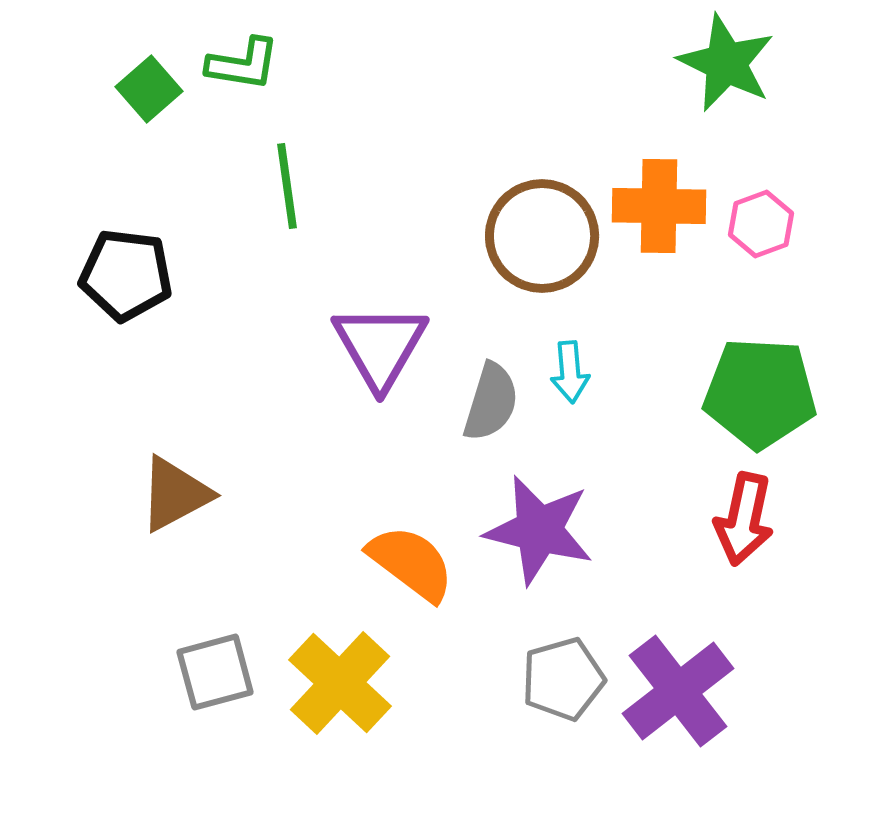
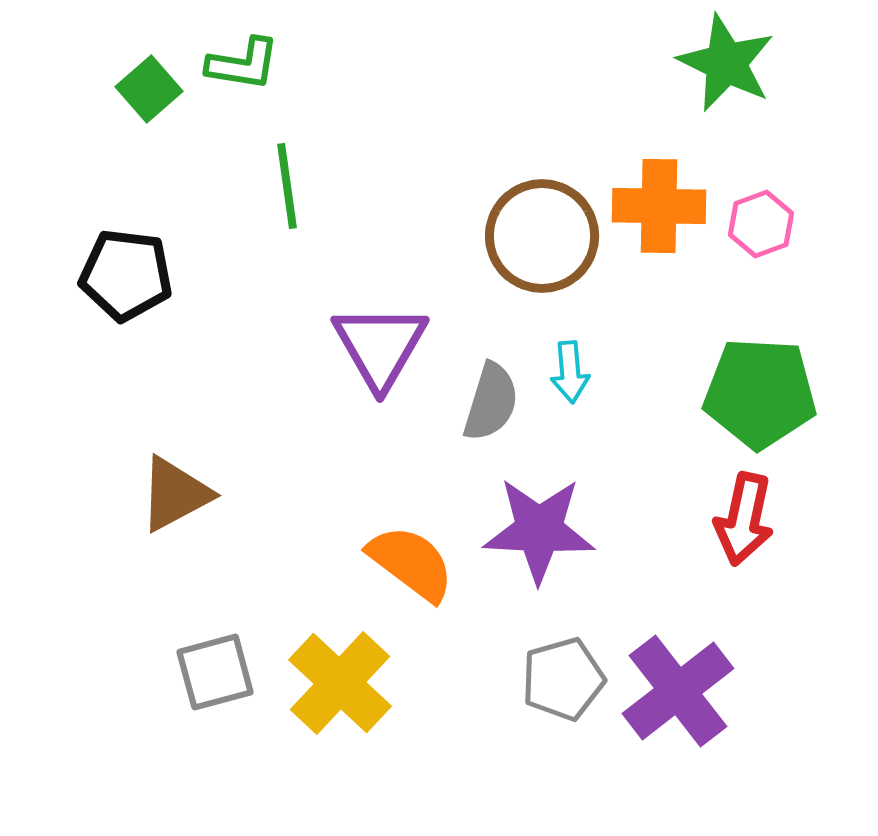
purple star: rotated 11 degrees counterclockwise
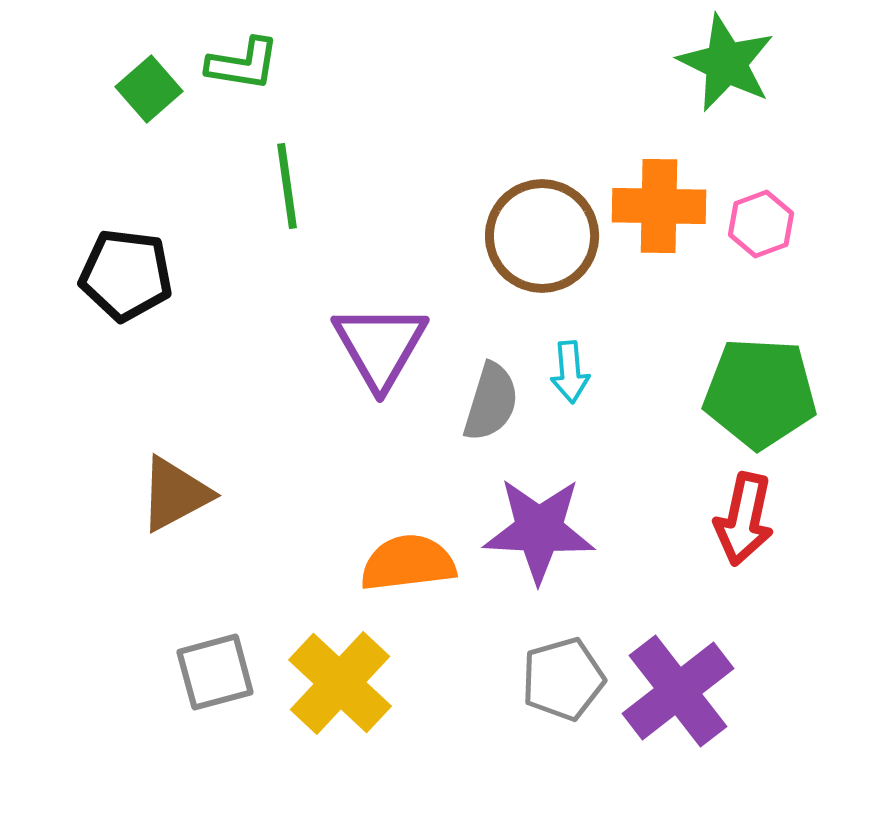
orange semicircle: moved 3 px left; rotated 44 degrees counterclockwise
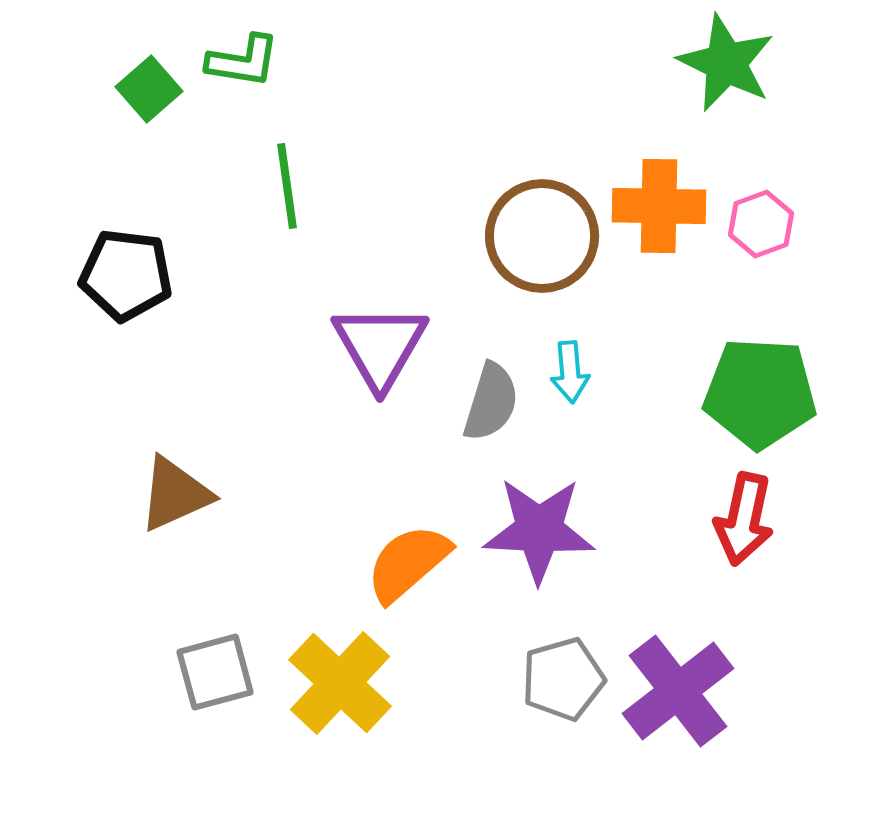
green L-shape: moved 3 px up
brown triangle: rotated 4 degrees clockwise
orange semicircle: rotated 34 degrees counterclockwise
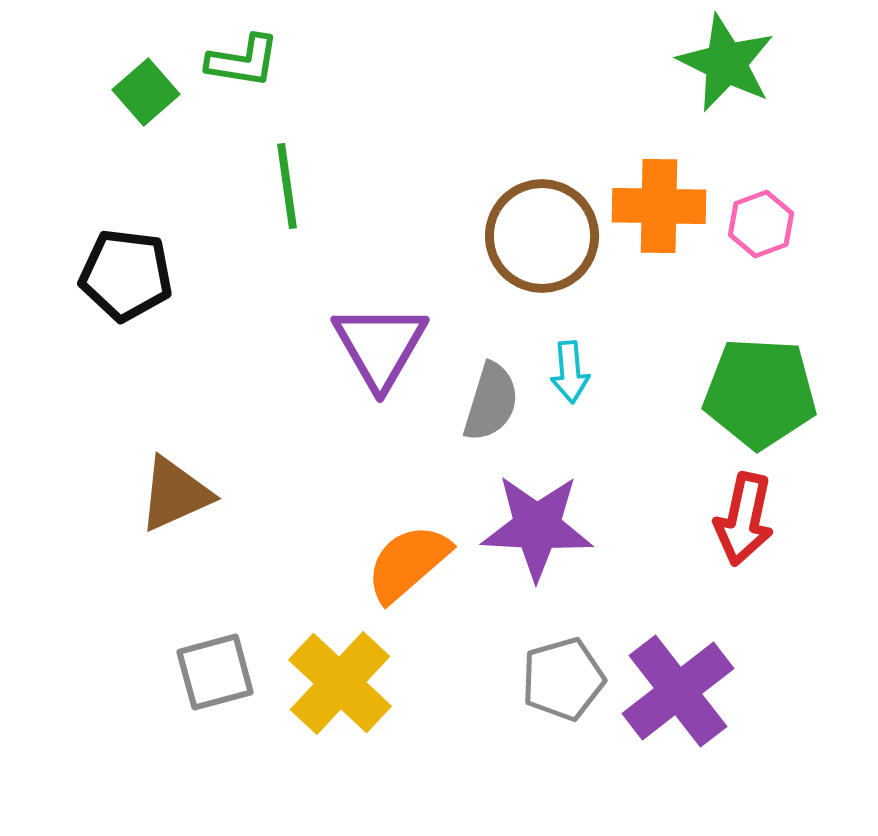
green square: moved 3 px left, 3 px down
purple star: moved 2 px left, 3 px up
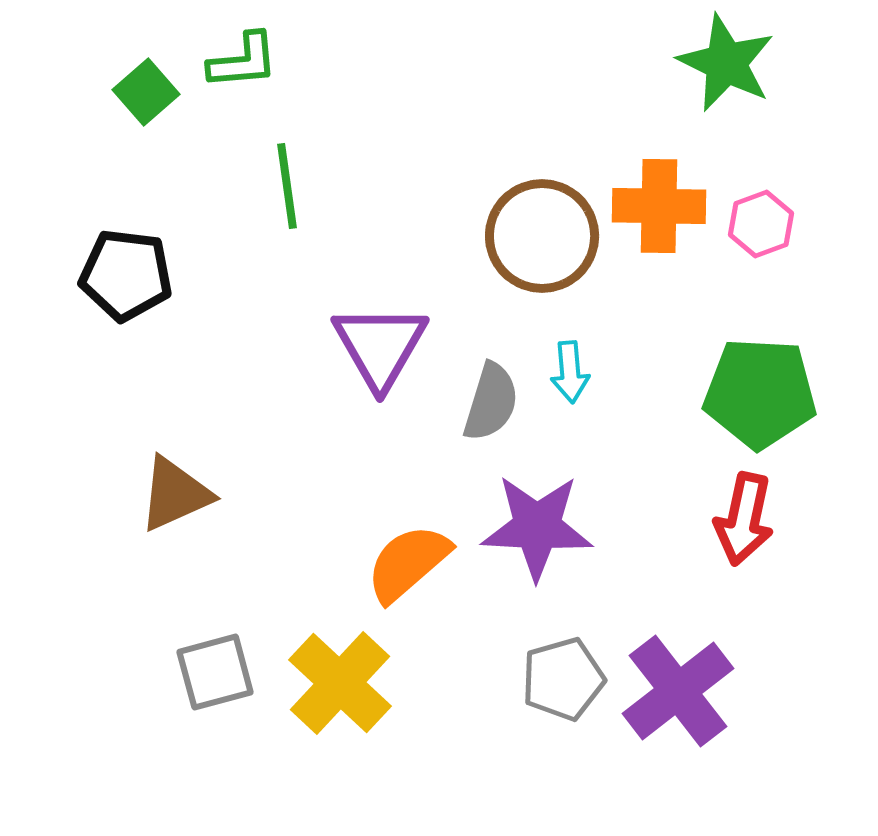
green L-shape: rotated 14 degrees counterclockwise
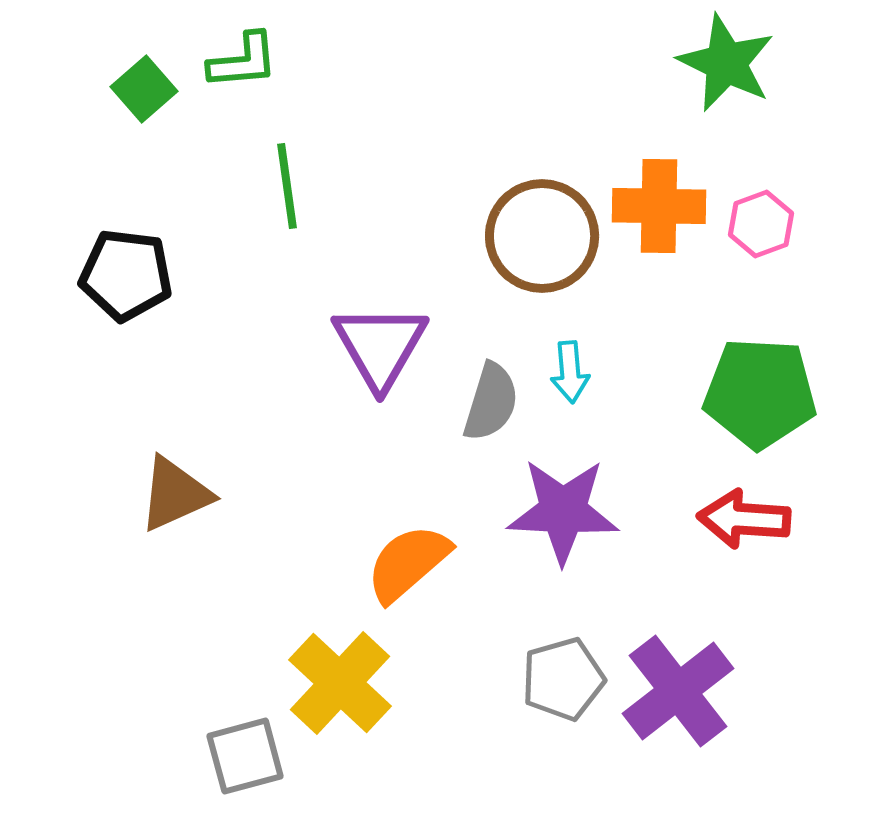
green square: moved 2 px left, 3 px up
red arrow: rotated 82 degrees clockwise
purple star: moved 26 px right, 16 px up
gray square: moved 30 px right, 84 px down
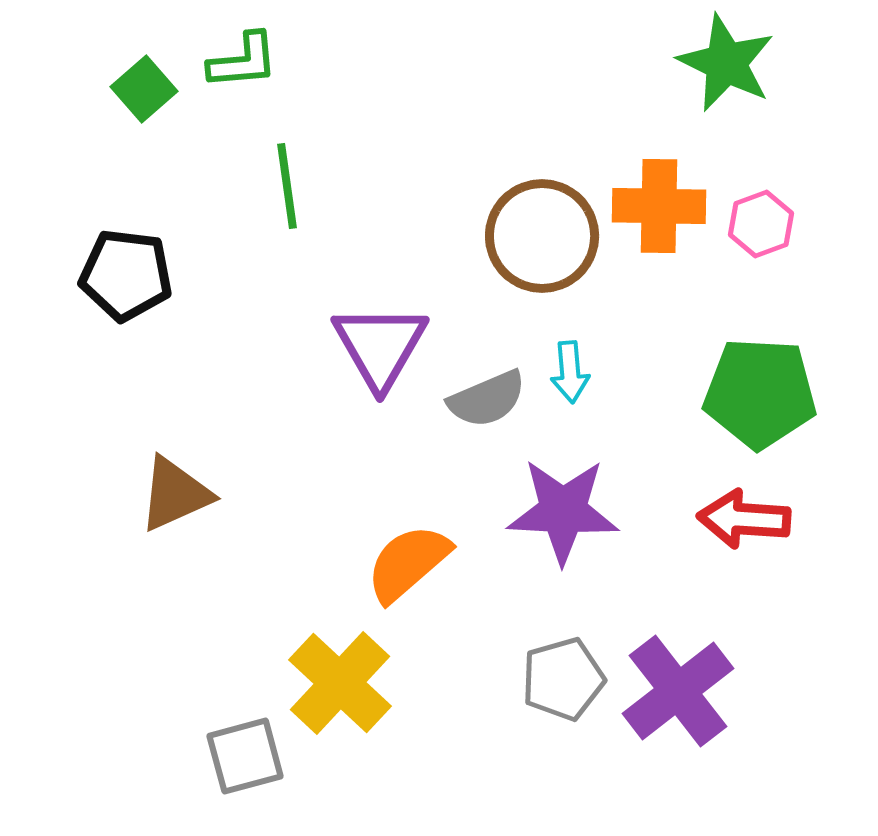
gray semicircle: moved 4 px left, 3 px up; rotated 50 degrees clockwise
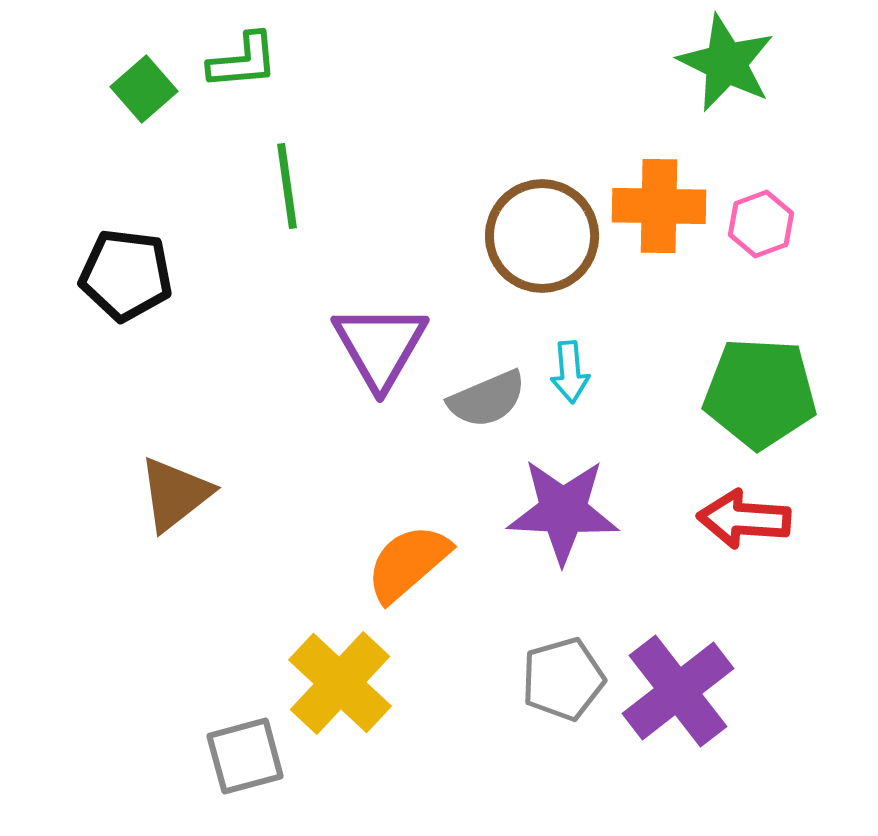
brown triangle: rotated 14 degrees counterclockwise
